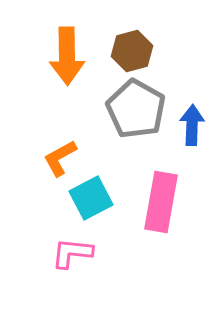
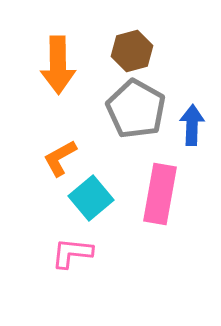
orange arrow: moved 9 px left, 9 px down
cyan square: rotated 12 degrees counterclockwise
pink rectangle: moved 1 px left, 8 px up
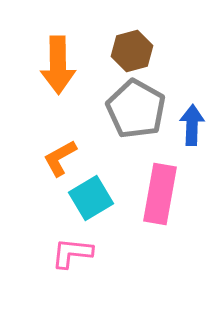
cyan square: rotated 9 degrees clockwise
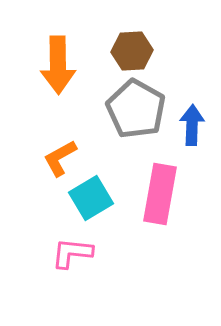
brown hexagon: rotated 12 degrees clockwise
